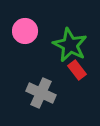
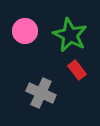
green star: moved 10 px up
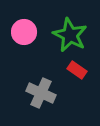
pink circle: moved 1 px left, 1 px down
red rectangle: rotated 18 degrees counterclockwise
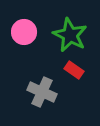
red rectangle: moved 3 px left
gray cross: moved 1 px right, 1 px up
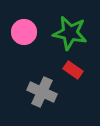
green star: moved 2 px up; rotated 16 degrees counterclockwise
red rectangle: moved 1 px left
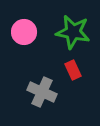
green star: moved 3 px right, 1 px up
red rectangle: rotated 30 degrees clockwise
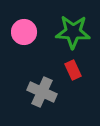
green star: rotated 8 degrees counterclockwise
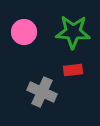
red rectangle: rotated 72 degrees counterclockwise
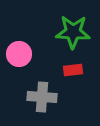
pink circle: moved 5 px left, 22 px down
gray cross: moved 5 px down; rotated 20 degrees counterclockwise
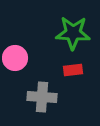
green star: moved 1 px down
pink circle: moved 4 px left, 4 px down
